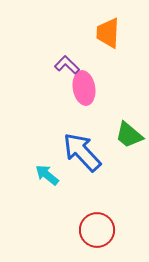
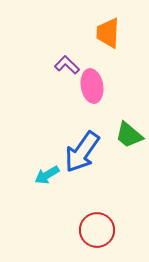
pink ellipse: moved 8 px right, 2 px up
blue arrow: rotated 102 degrees counterclockwise
cyan arrow: rotated 70 degrees counterclockwise
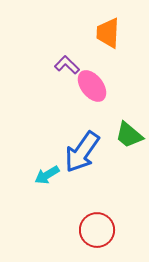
pink ellipse: rotated 28 degrees counterclockwise
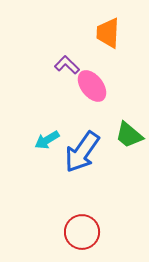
cyan arrow: moved 35 px up
red circle: moved 15 px left, 2 px down
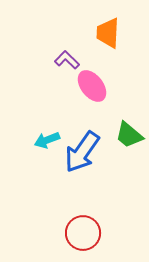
purple L-shape: moved 5 px up
cyan arrow: rotated 10 degrees clockwise
red circle: moved 1 px right, 1 px down
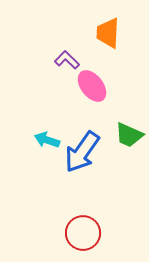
green trapezoid: rotated 16 degrees counterclockwise
cyan arrow: rotated 40 degrees clockwise
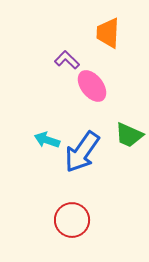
red circle: moved 11 px left, 13 px up
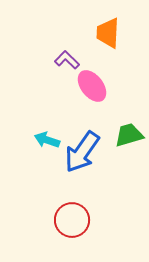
green trapezoid: rotated 140 degrees clockwise
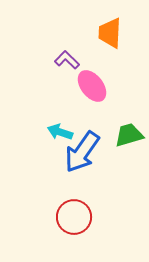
orange trapezoid: moved 2 px right
cyan arrow: moved 13 px right, 8 px up
red circle: moved 2 px right, 3 px up
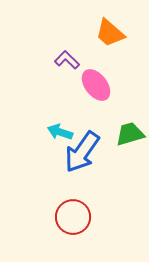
orange trapezoid: rotated 52 degrees counterclockwise
pink ellipse: moved 4 px right, 1 px up
green trapezoid: moved 1 px right, 1 px up
red circle: moved 1 px left
